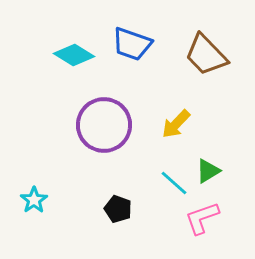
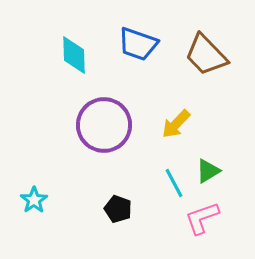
blue trapezoid: moved 6 px right
cyan diamond: rotated 57 degrees clockwise
cyan line: rotated 20 degrees clockwise
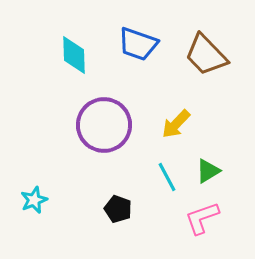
cyan line: moved 7 px left, 6 px up
cyan star: rotated 12 degrees clockwise
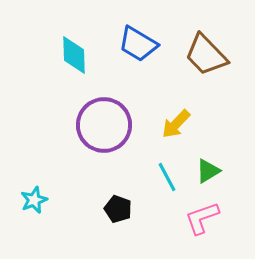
blue trapezoid: rotated 12 degrees clockwise
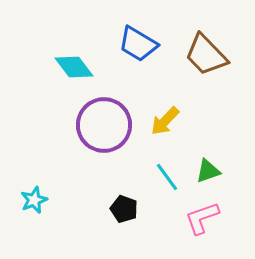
cyan diamond: moved 12 px down; rotated 36 degrees counterclockwise
yellow arrow: moved 11 px left, 3 px up
green triangle: rotated 12 degrees clockwise
cyan line: rotated 8 degrees counterclockwise
black pentagon: moved 6 px right
